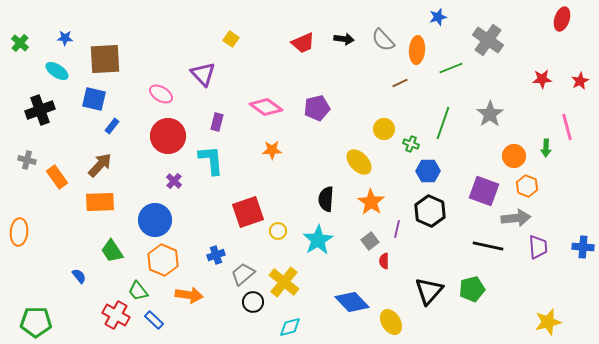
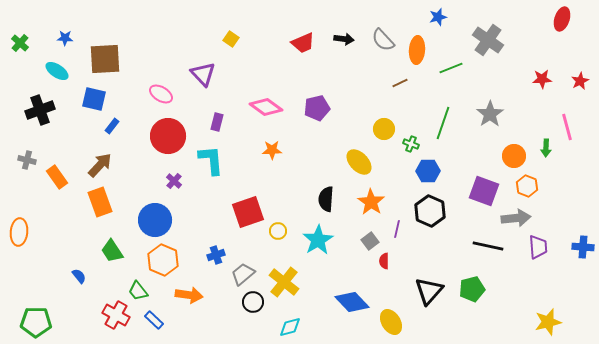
orange rectangle at (100, 202): rotated 72 degrees clockwise
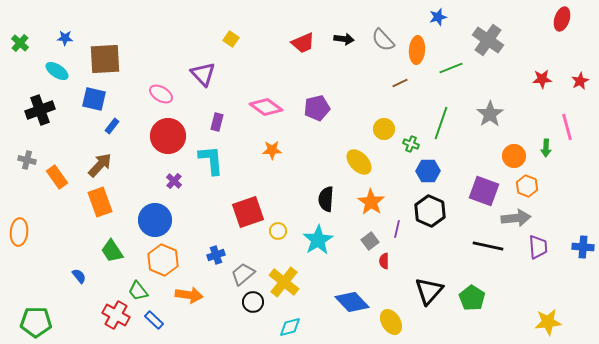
green line at (443, 123): moved 2 px left
green pentagon at (472, 289): moved 9 px down; rotated 25 degrees counterclockwise
yellow star at (548, 322): rotated 8 degrees clockwise
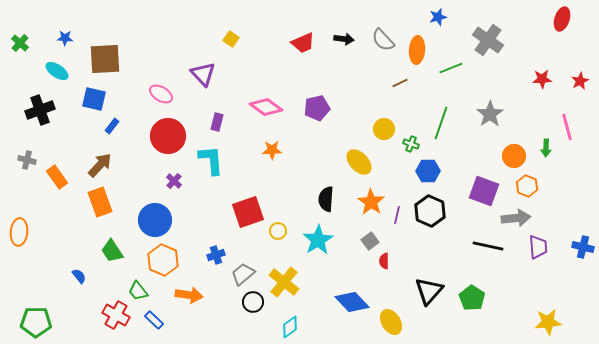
purple line at (397, 229): moved 14 px up
blue cross at (583, 247): rotated 10 degrees clockwise
cyan diamond at (290, 327): rotated 20 degrees counterclockwise
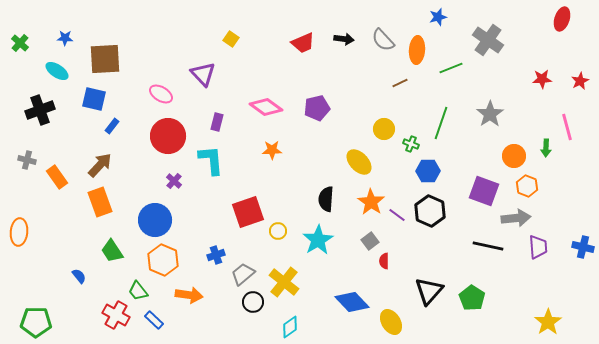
purple line at (397, 215): rotated 66 degrees counterclockwise
yellow star at (548, 322): rotated 28 degrees counterclockwise
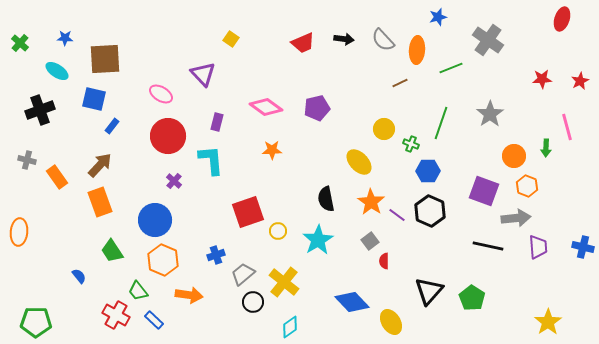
black semicircle at (326, 199): rotated 15 degrees counterclockwise
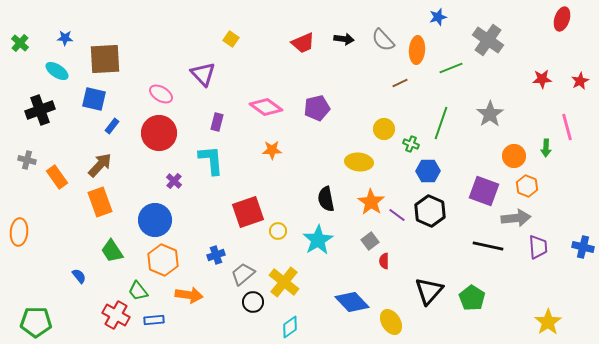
red circle at (168, 136): moved 9 px left, 3 px up
yellow ellipse at (359, 162): rotated 40 degrees counterclockwise
blue rectangle at (154, 320): rotated 48 degrees counterclockwise
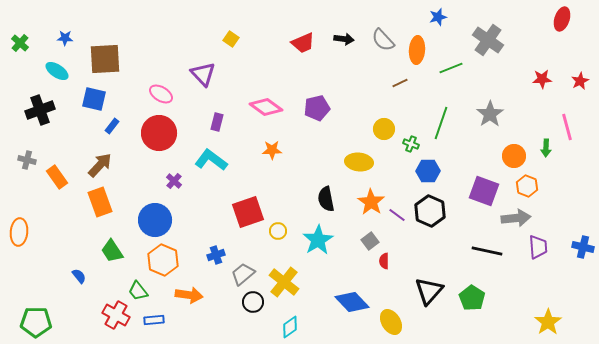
cyan L-shape at (211, 160): rotated 48 degrees counterclockwise
black line at (488, 246): moved 1 px left, 5 px down
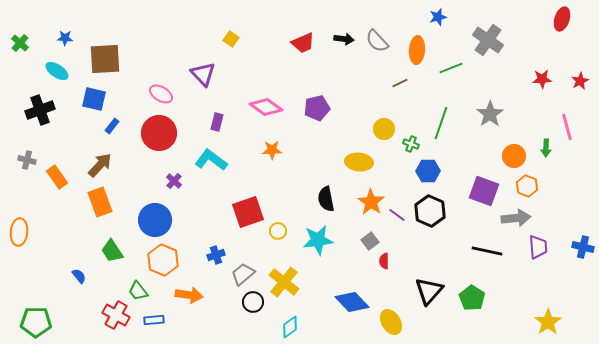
gray semicircle at (383, 40): moved 6 px left, 1 px down
cyan star at (318, 240): rotated 24 degrees clockwise
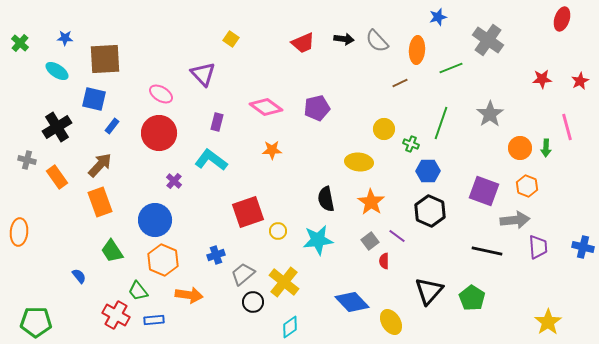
black cross at (40, 110): moved 17 px right, 17 px down; rotated 12 degrees counterclockwise
orange circle at (514, 156): moved 6 px right, 8 px up
purple line at (397, 215): moved 21 px down
gray arrow at (516, 218): moved 1 px left, 2 px down
